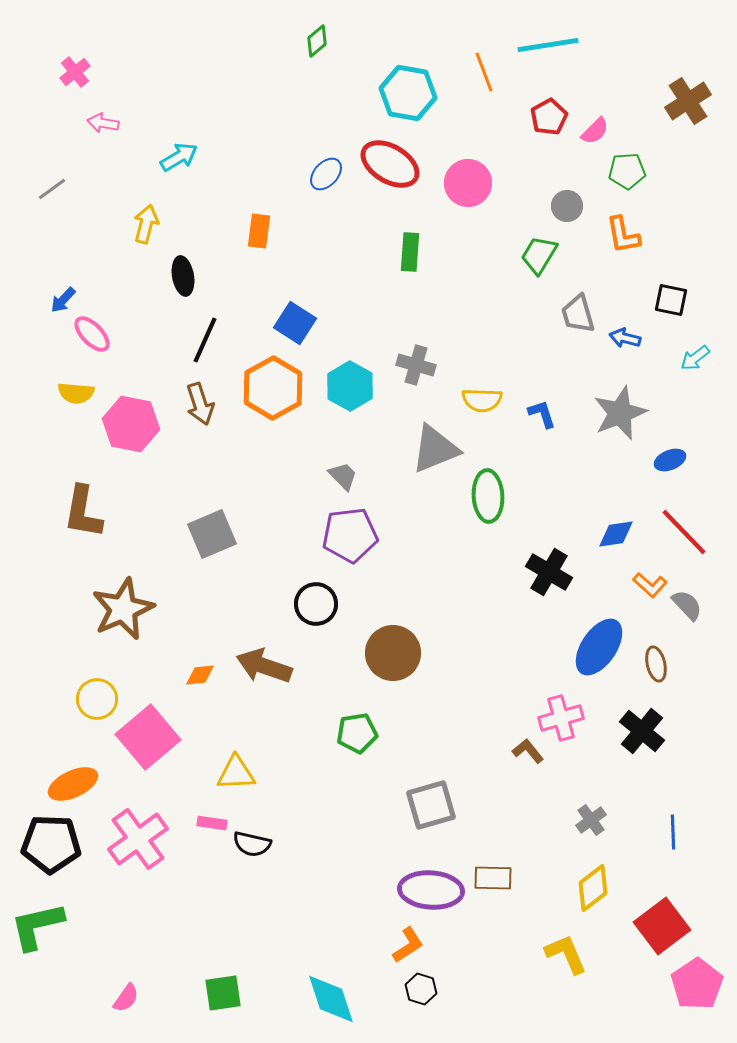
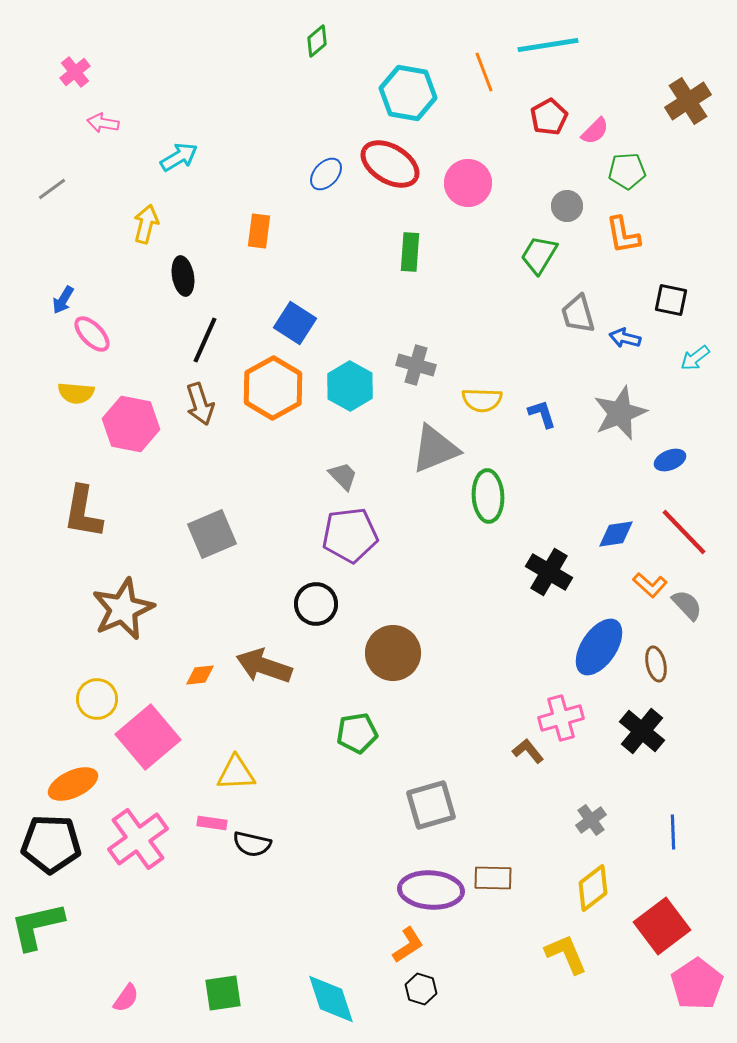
blue arrow at (63, 300): rotated 12 degrees counterclockwise
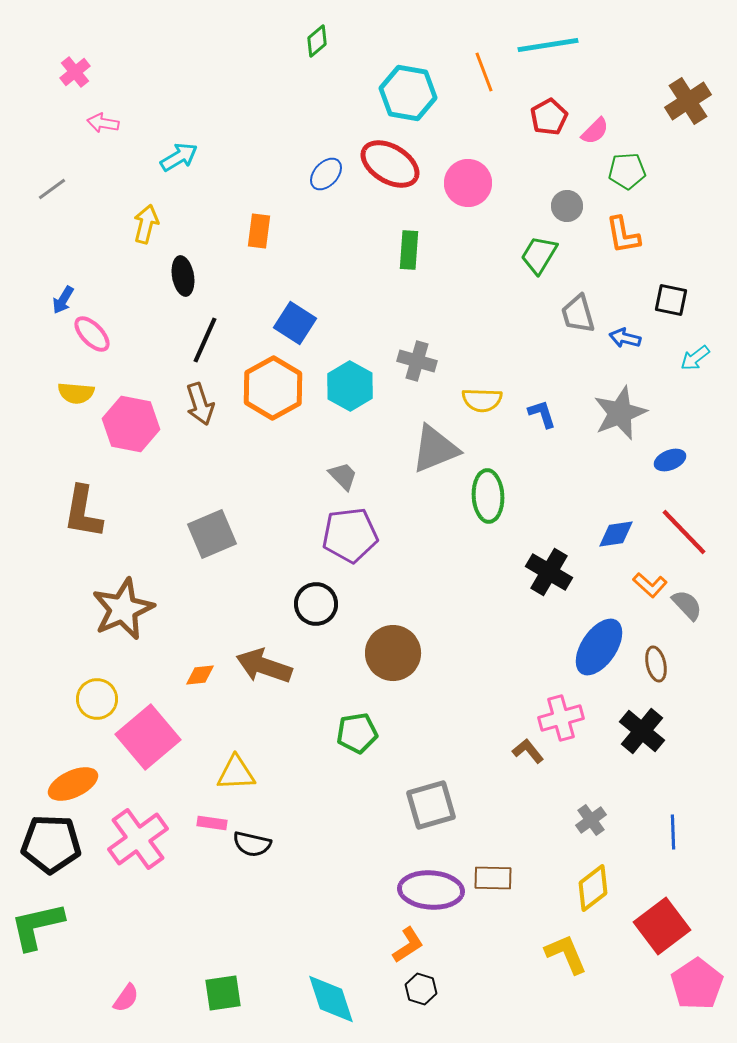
green rectangle at (410, 252): moved 1 px left, 2 px up
gray cross at (416, 365): moved 1 px right, 4 px up
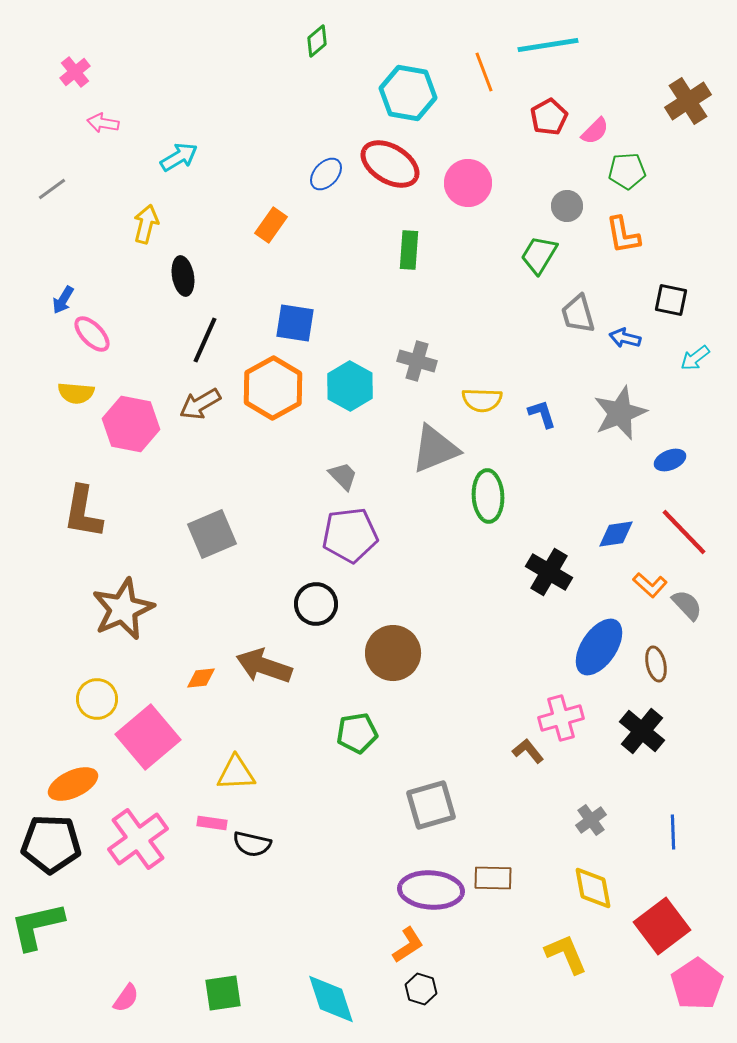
orange rectangle at (259, 231): moved 12 px right, 6 px up; rotated 28 degrees clockwise
blue square at (295, 323): rotated 24 degrees counterclockwise
brown arrow at (200, 404): rotated 78 degrees clockwise
orange diamond at (200, 675): moved 1 px right, 3 px down
yellow diamond at (593, 888): rotated 63 degrees counterclockwise
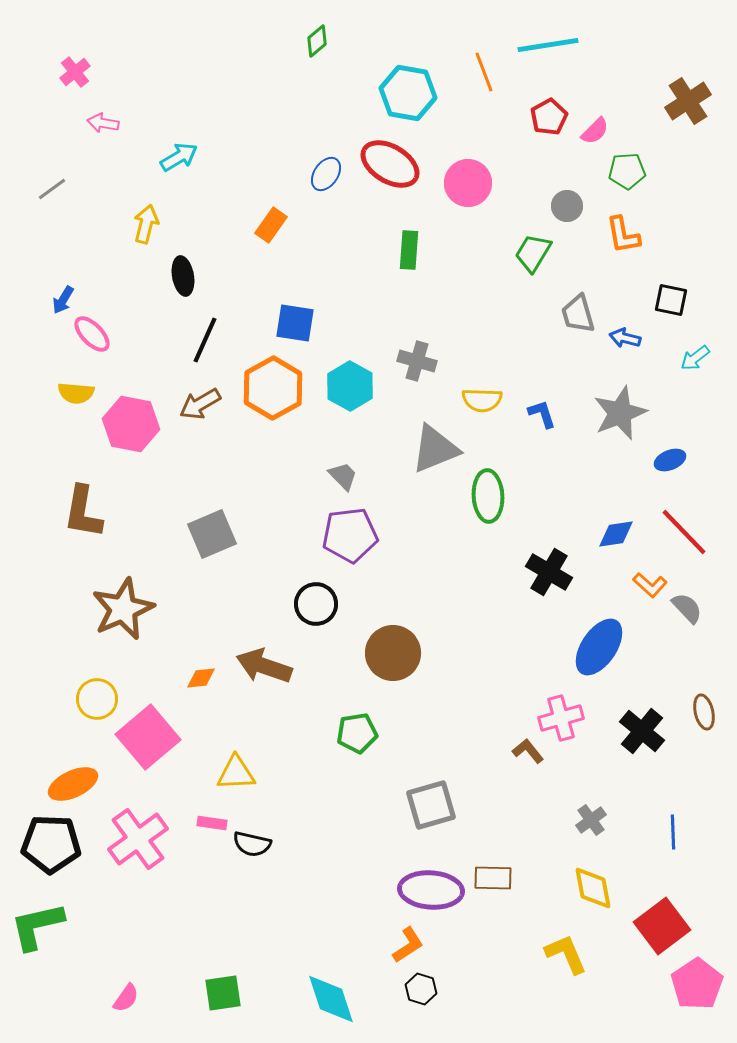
blue ellipse at (326, 174): rotated 8 degrees counterclockwise
green trapezoid at (539, 255): moved 6 px left, 2 px up
gray semicircle at (687, 605): moved 3 px down
brown ellipse at (656, 664): moved 48 px right, 48 px down
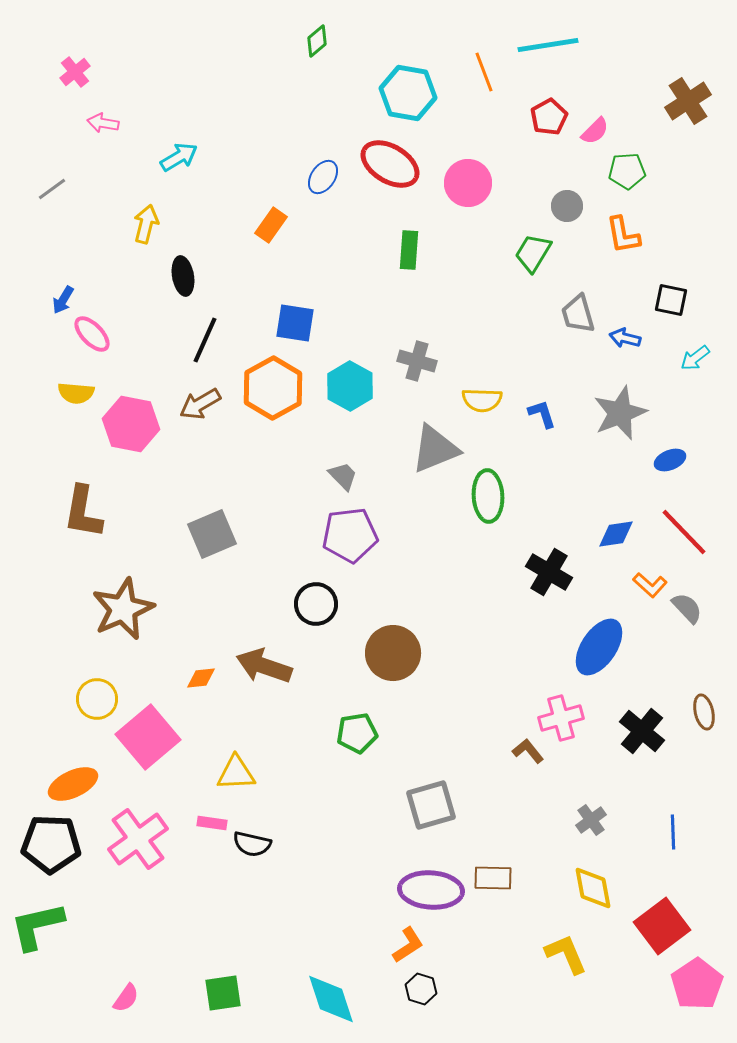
blue ellipse at (326, 174): moved 3 px left, 3 px down
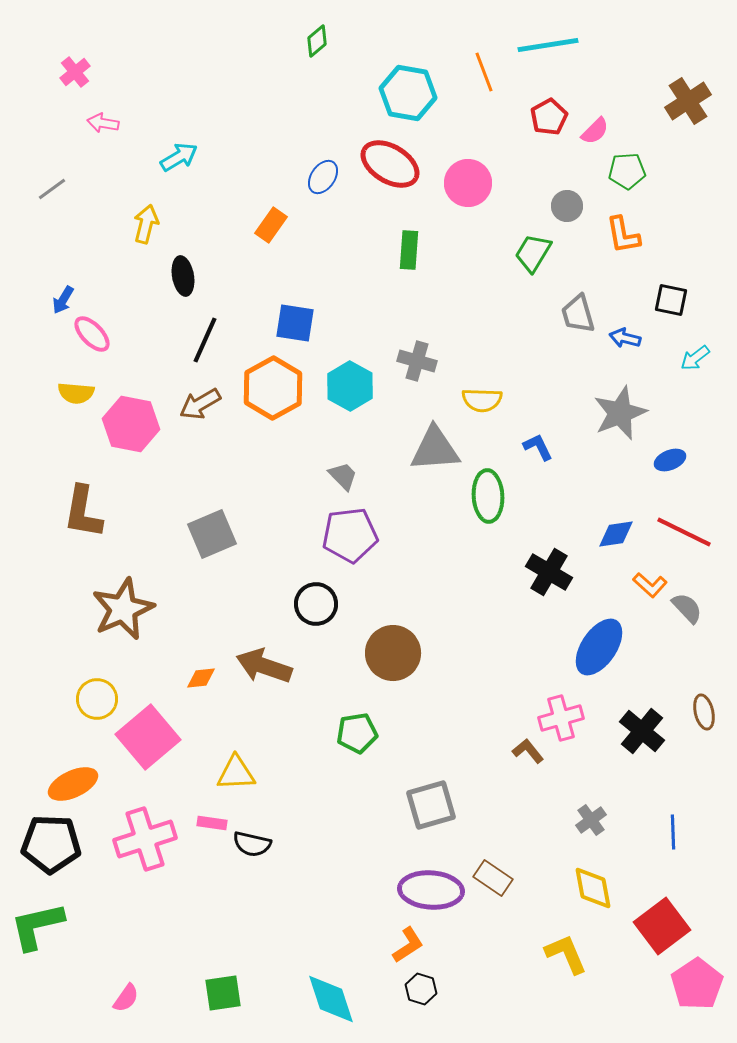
blue L-shape at (542, 414): moved 4 px left, 33 px down; rotated 8 degrees counterclockwise
gray triangle at (435, 449): rotated 18 degrees clockwise
red line at (684, 532): rotated 20 degrees counterclockwise
pink cross at (138, 839): moved 7 px right; rotated 18 degrees clockwise
brown rectangle at (493, 878): rotated 33 degrees clockwise
